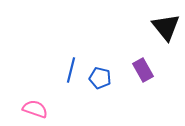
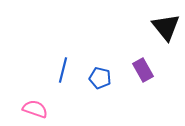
blue line: moved 8 px left
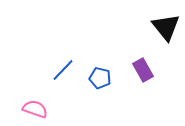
blue line: rotated 30 degrees clockwise
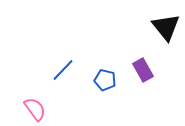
blue pentagon: moved 5 px right, 2 px down
pink semicircle: rotated 35 degrees clockwise
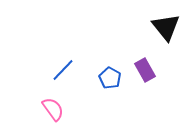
purple rectangle: moved 2 px right
blue pentagon: moved 5 px right, 2 px up; rotated 15 degrees clockwise
pink semicircle: moved 18 px right
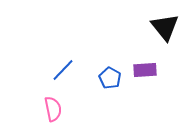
black triangle: moved 1 px left
purple rectangle: rotated 65 degrees counterclockwise
pink semicircle: rotated 25 degrees clockwise
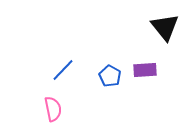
blue pentagon: moved 2 px up
